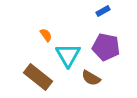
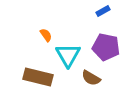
brown rectangle: rotated 24 degrees counterclockwise
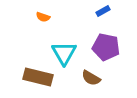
orange semicircle: moved 3 px left, 18 px up; rotated 144 degrees clockwise
cyan triangle: moved 4 px left, 2 px up
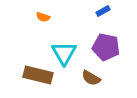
brown rectangle: moved 2 px up
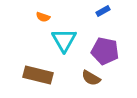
purple pentagon: moved 1 px left, 4 px down
cyan triangle: moved 13 px up
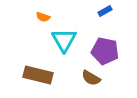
blue rectangle: moved 2 px right
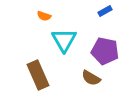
orange semicircle: moved 1 px right, 1 px up
brown rectangle: rotated 52 degrees clockwise
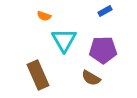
purple pentagon: moved 2 px left, 1 px up; rotated 12 degrees counterclockwise
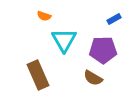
blue rectangle: moved 9 px right, 8 px down
brown semicircle: moved 2 px right
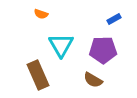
orange semicircle: moved 3 px left, 2 px up
cyan triangle: moved 3 px left, 5 px down
brown semicircle: moved 2 px down
